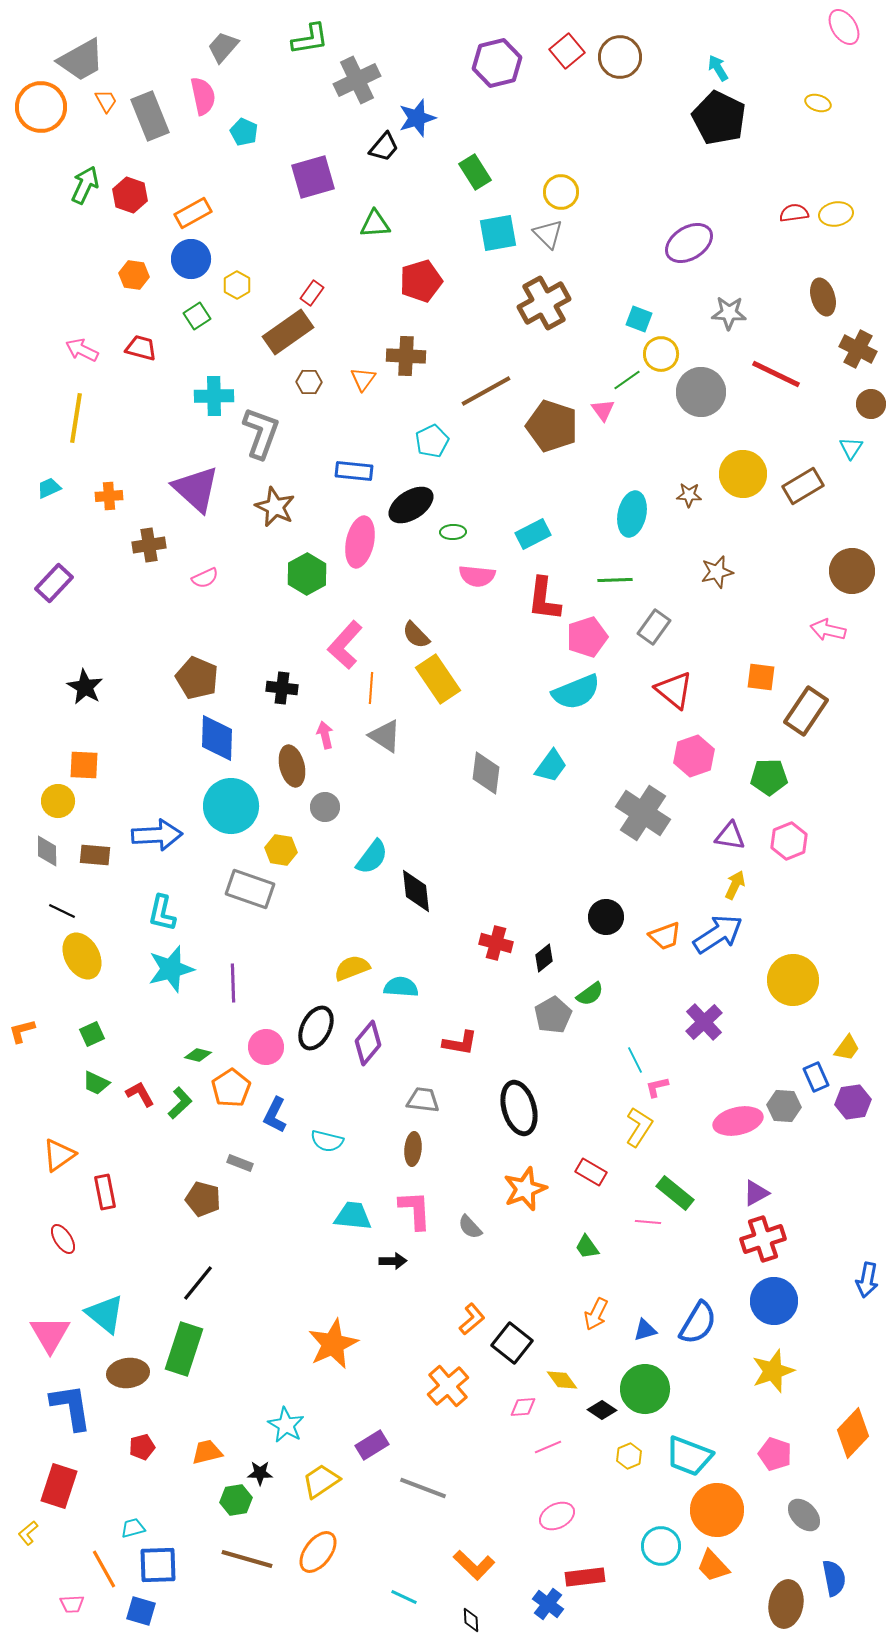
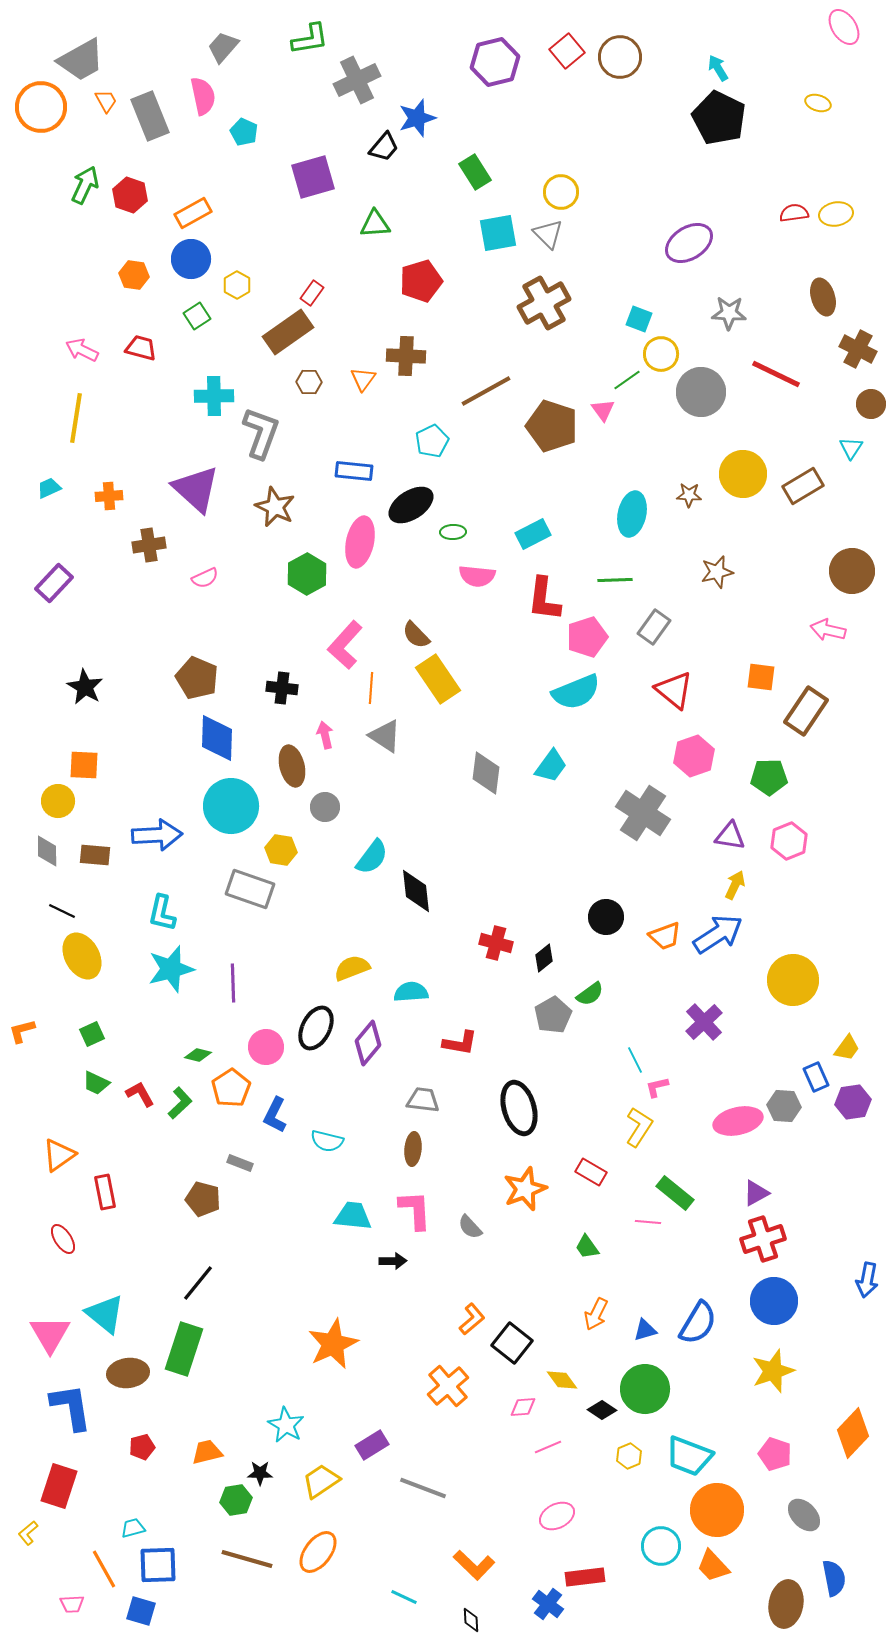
purple hexagon at (497, 63): moved 2 px left, 1 px up
cyan semicircle at (401, 987): moved 10 px right, 5 px down; rotated 8 degrees counterclockwise
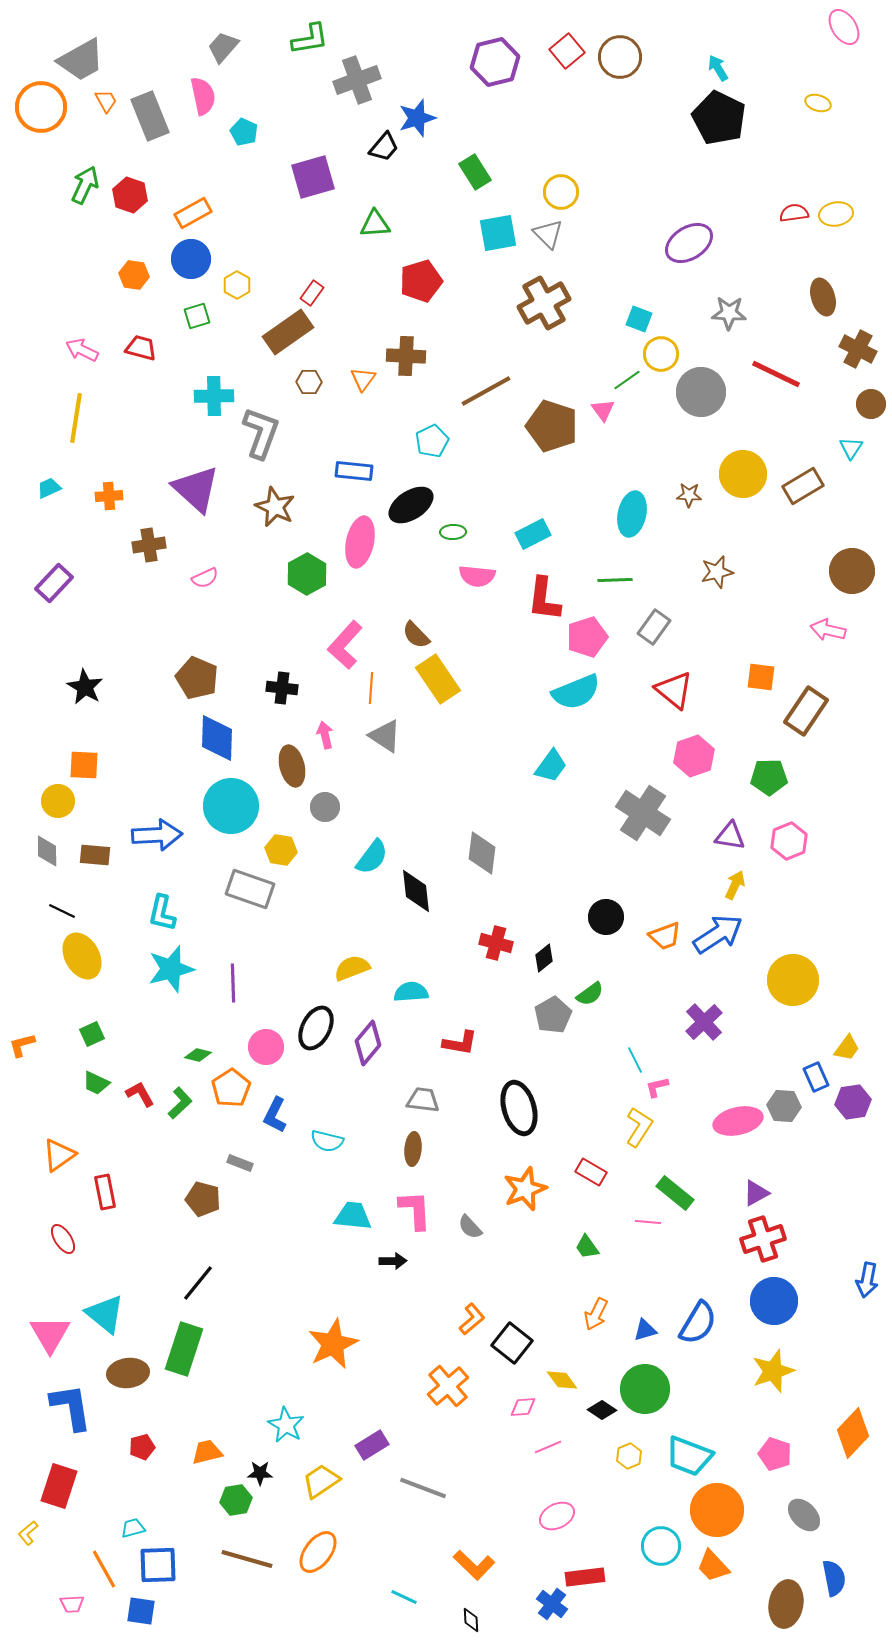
gray cross at (357, 80): rotated 6 degrees clockwise
green square at (197, 316): rotated 16 degrees clockwise
gray diamond at (486, 773): moved 4 px left, 80 px down
orange L-shape at (22, 1031): moved 14 px down
blue cross at (548, 1604): moved 4 px right
blue square at (141, 1611): rotated 8 degrees counterclockwise
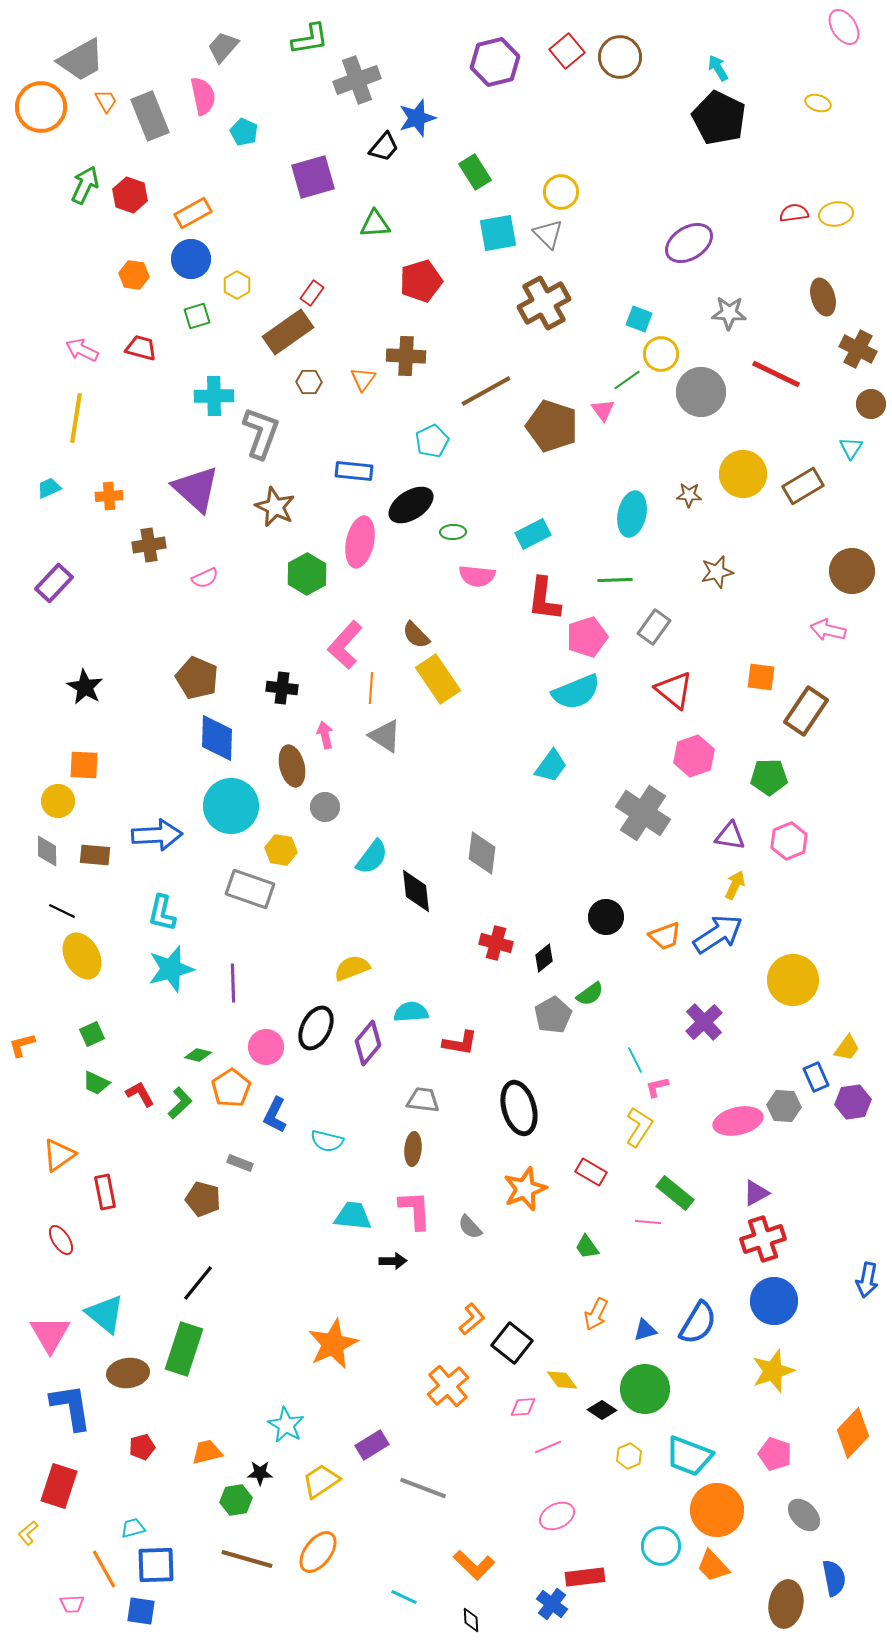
cyan semicircle at (411, 992): moved 20 px down
red ellipse at (63, 1239): moved 2 px left, 1 px down
blue square at (158, 1565): moved 2 px left
